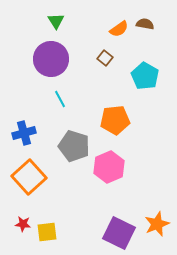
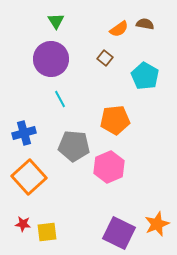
gray pentagon: rotated 12 degrees counterclockwise
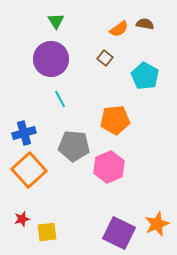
orange square: moved 7 px up
red star: moved 1 px left, 5 px up; rotated 21 degrees counterclockwise
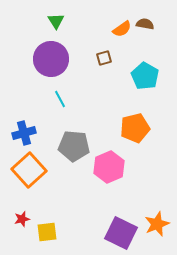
orange semicircle: moved 3 px right
brown square: moved 1 px left; rotated 35 degrees clockwise
orange pentagon: moved 20 px right, 8 px down; rotated 8 degrees counterclockwise
purple square: moved 2 px right
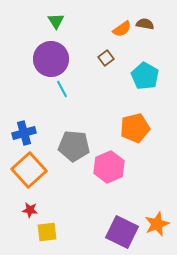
brown square: moved 2 px right; rotated 21 degrees counterclockwise
cyan line: moved 2 px right, 10 px up
red star: moved 8 px right, 9 px up; rotated 21 degrees clockwise
purple square: moved 1 px right, 1 px up
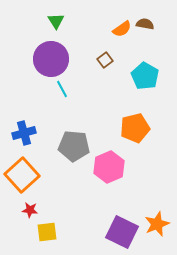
brown square: moved 1 px left, 2 px down
orange square: moved 7 px left, 5 px down
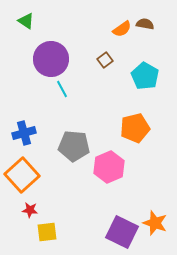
green triangle: moved 30 px left; rotated 24 degrees counterclockwise
orange star: moved 2 px left, 1 px up; rotated 30 degrees counterclockwise
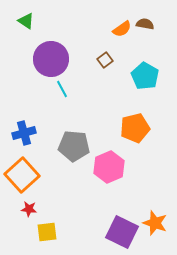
red star: moved 1 px left, 1 px up
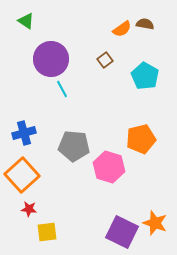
orange pentagon: moved 6 px right, 11 px down
pink hexagon: rotated 20 degrees counterclockwise
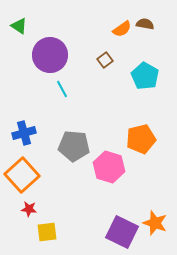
green triangle: moved 7 px left, 5 px down
purple circle: moved 1 px left, 4 px up
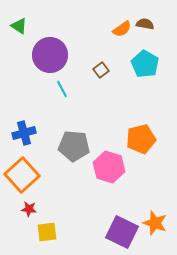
brown square: moved 4 px left, 10 px down
cyan pentagon: moved 12 px up
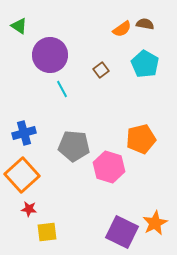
orange star: rotated 25 degrees clockwise
